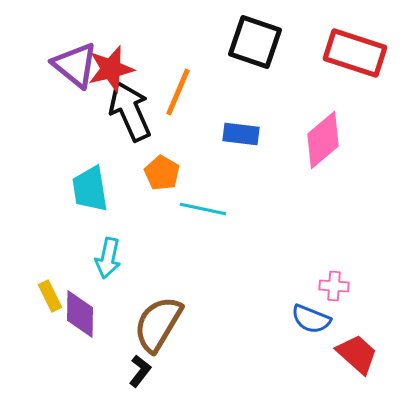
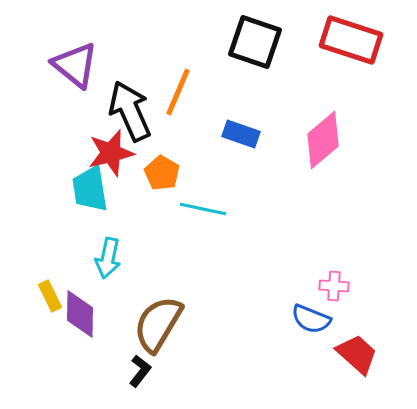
red rectangle: moved 4 px left, 13 px up
red star: moved 84 px down
blue rectangle: rotated 12 degrees clockwise
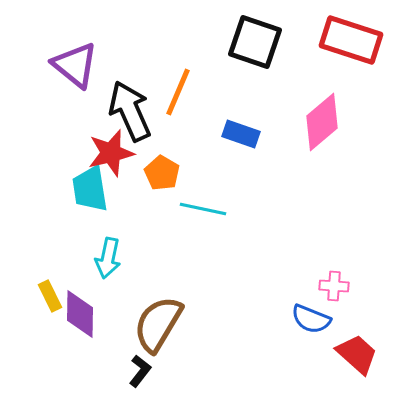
pink diamond: moved 1 px left, 18 px up
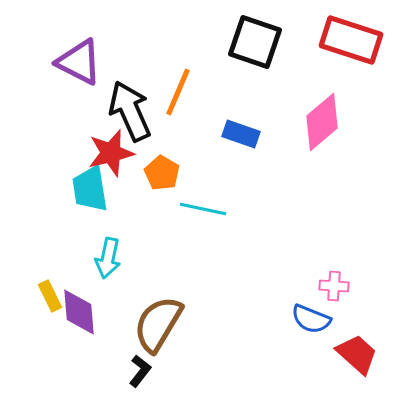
purple triangle: moved 4 px right, 3 px up; rotated 12 degrees counterclockwise
purple diamond: moved 1 px left, 2 px up; rotated 6 degrees counterclockwise
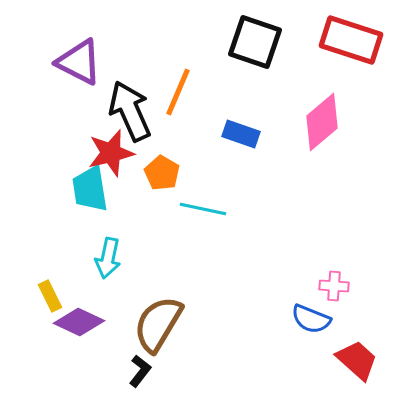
purple diamond: moved 10 px down; rotated 60 degrees counterclockwise
red trapezoid: moved 6 px down
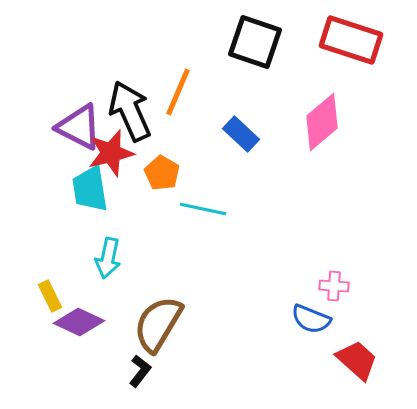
purple triangle: moved 65 px down
blue rectangle: rotated 24 degrees clockwise
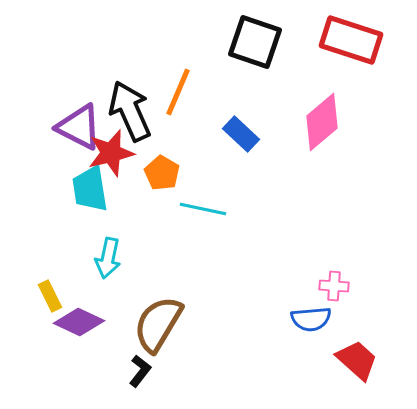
blue semicircle: rotated 27 degrees counterclockwise
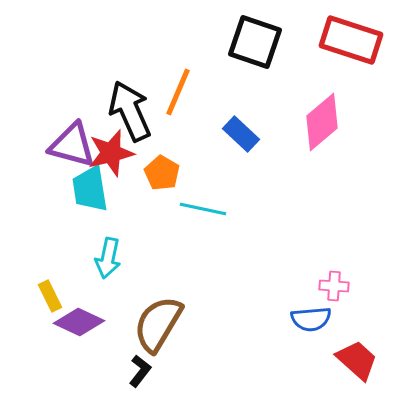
purple triangle: moved 7 px left, 18 px down; rotated 12 degrees counterclockwise
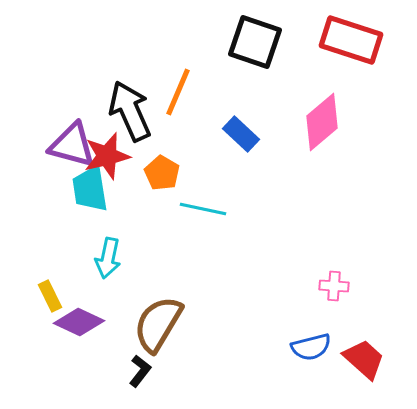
red star: moved 4 px left, 3 px down
blue semicircle: moved 28 px down; rotated 9 degrees counterclockwise
red trapezoid: moved 7 px right, 1 px up
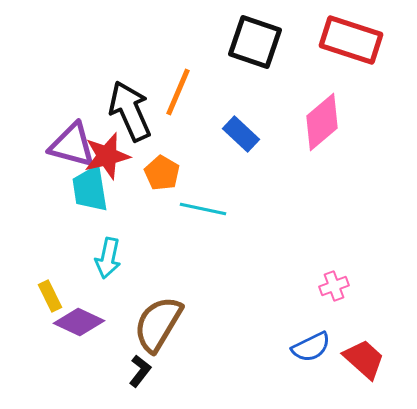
pink cross: rotated 24 degrees counterclockwise
blue semicircle: rotated 12 degrees counterclockwise
